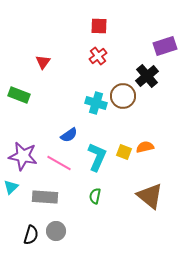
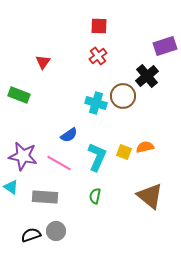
cyan triangle: rotated 42 degrees counterclockwise
black semicircle: rotated 126 degrees counterclockwise
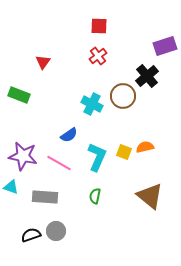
cyan cross: moved 4 px left, 1 px down; rotated 10 degrees clockwise
cyan triangle: rotated 14 degrees counterclockwise
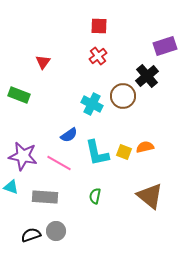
cyan L-shape: moved 4 px up; rotated 144 degrees clockwise
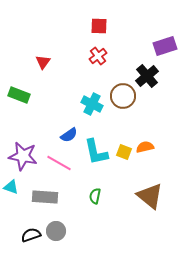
cyan L-shape: moved 1 px left, 1 px up
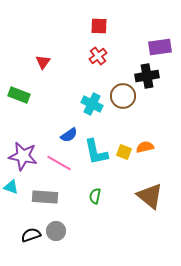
purple rectangle: moved 5 px left, 1 px down; rotated 10 degrees clockwise
black cross: rotated 30 degrees clockwise
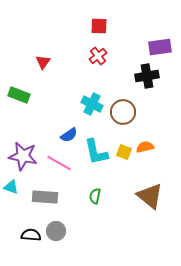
brown circle: moved 16 px down
black semicircle: rotated 24 degrees clockwise
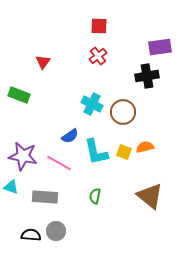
blue semicircle: moved 1 px right, 1 px down
